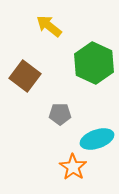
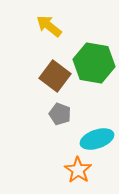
green hexagon: rotated 15 degrees counterclockwise
brown square: moved 30 px right
gray pentagon: rotated 20 degrees clockwise
orange star: moved 5 px right, 3 px down
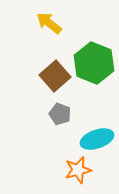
yellow arrow: moved 3 px up
green hexagon: rotated 12 degrees clockwise
brown square: rotated 12 degrees clockwise
orange star: rotated 24 degrees clockwise
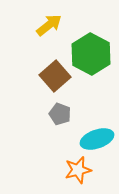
yellow arrow: moved 2 px down; rotated 104 degrees clockwise
green hexagon: moved 3 px left, 9 px up; rotated 6 degrees clockwise
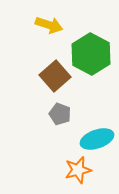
yellow arrow: rotated 56 degrees clockwise
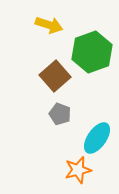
green hexagon: moved 1 px right, 2 px up; rotated 12 degrees clockwise
cyan ellipse: moved 1 px up; rotated 36 degrees counterclockwise
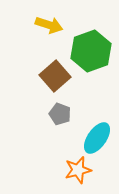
green hexagon: moved 1 px left, 1 px up
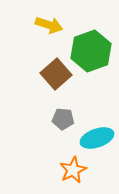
brown square: moved 1 px right, 2 px up
gray pentagon: moved 3 px right, 5 px down; rotated 15 degrees counterclockwise
cyan ellipse: rotated 36 degrees clockwise
orange star: moved 5 px left; rotated 12 degrees counterclockwise
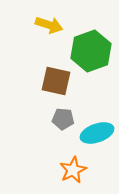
brown square: moved 7 px down; rotated 36 degrees counterclockwise
cyan ellipse: moved 5 px up
